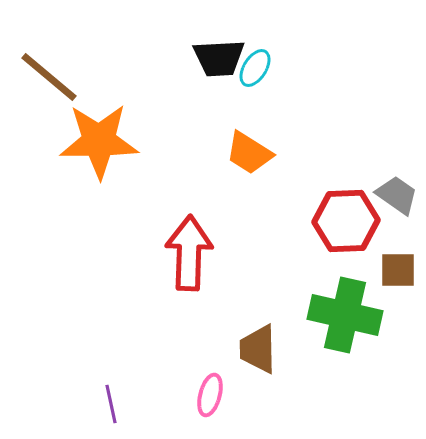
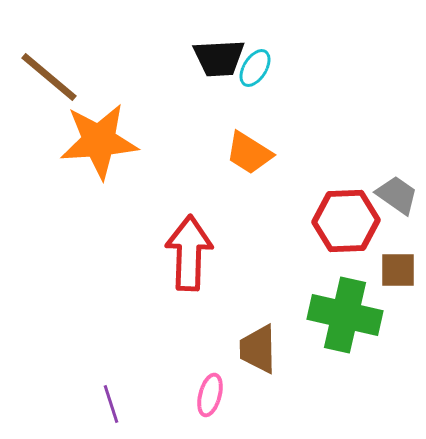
orange star: rotated 4 degrees counterclockwise
purple line: rotated 6 degrees counterclockwise
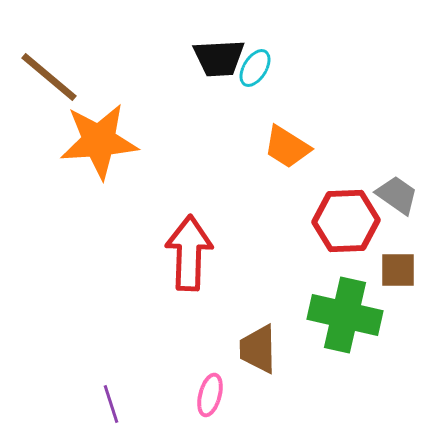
orange trapezoid: moved 38 px right, 6 px up
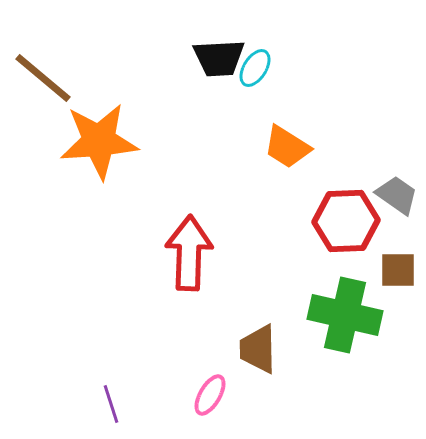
brown line: moved 6 px left, 1 px down
pink ellipse: rotated 15 degrees clockwise
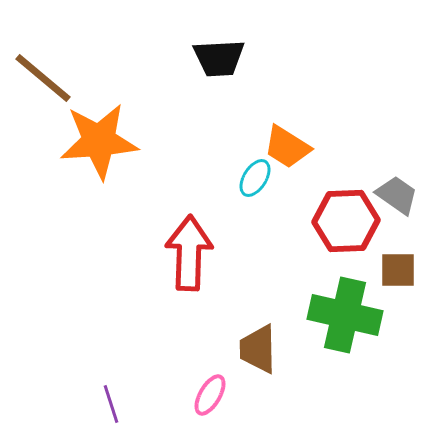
cyan ellipse: moved 110 px down
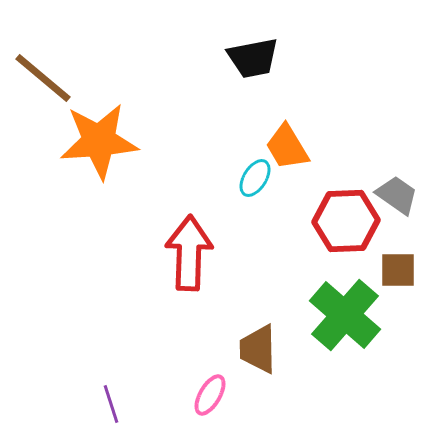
black trapezoid: moved 34 px right; rotated 8 degrees counterclockwise
orange trapezoid: rotated 27 degrees clockwise
green cross: rotated 28 degrees clockwise
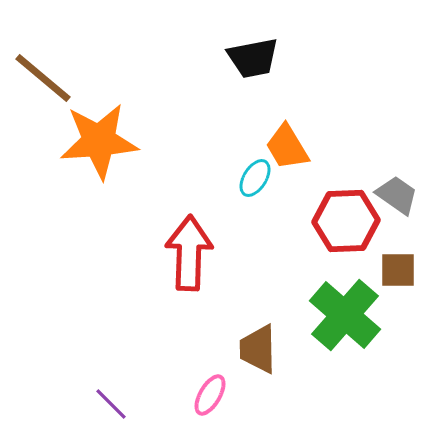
purple line: rotated 27 degrees counterclockwise
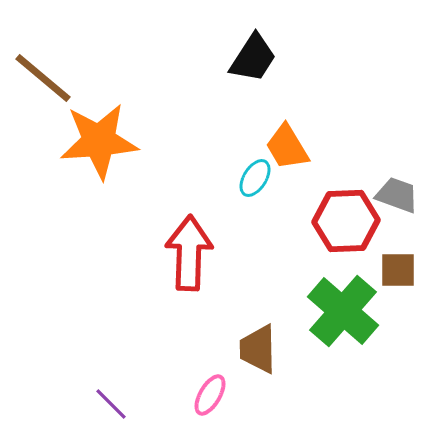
black trapezoid: rotated 46 degrees counterclockwise
gray trapezoid: rotated 15 degrees counterclockwise
green cross: moved 2 px left, 4 px up
